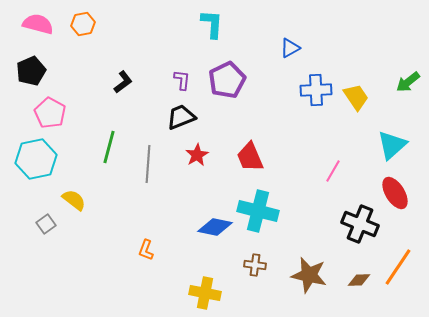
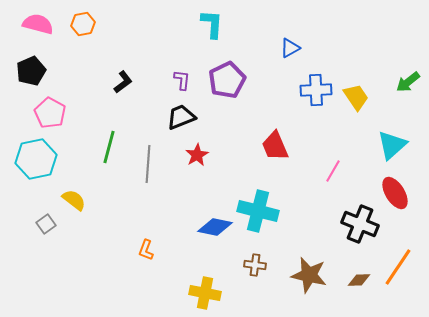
red trapezoid: moved 25 px right, 11 px up
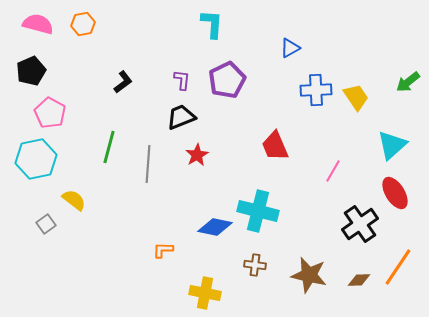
black cross: rotated 33 degrees clockwise
orange L-shape: moved 17 px right; rotated 70 degrees clockwise
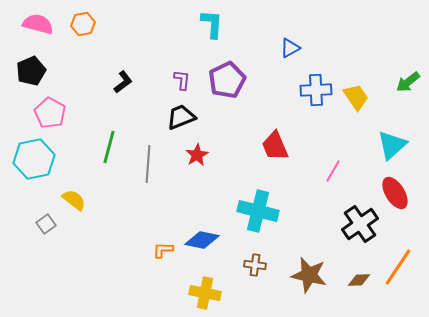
cyan hexagon: moved 2 px left
blue diamond: moved 13 px left, 13 px down
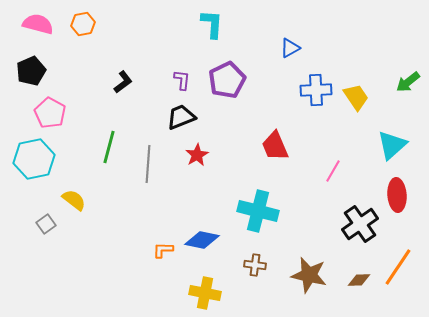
red ellipse: moved 2 px right, 2 px down; rotated 28 degrees clockwise
